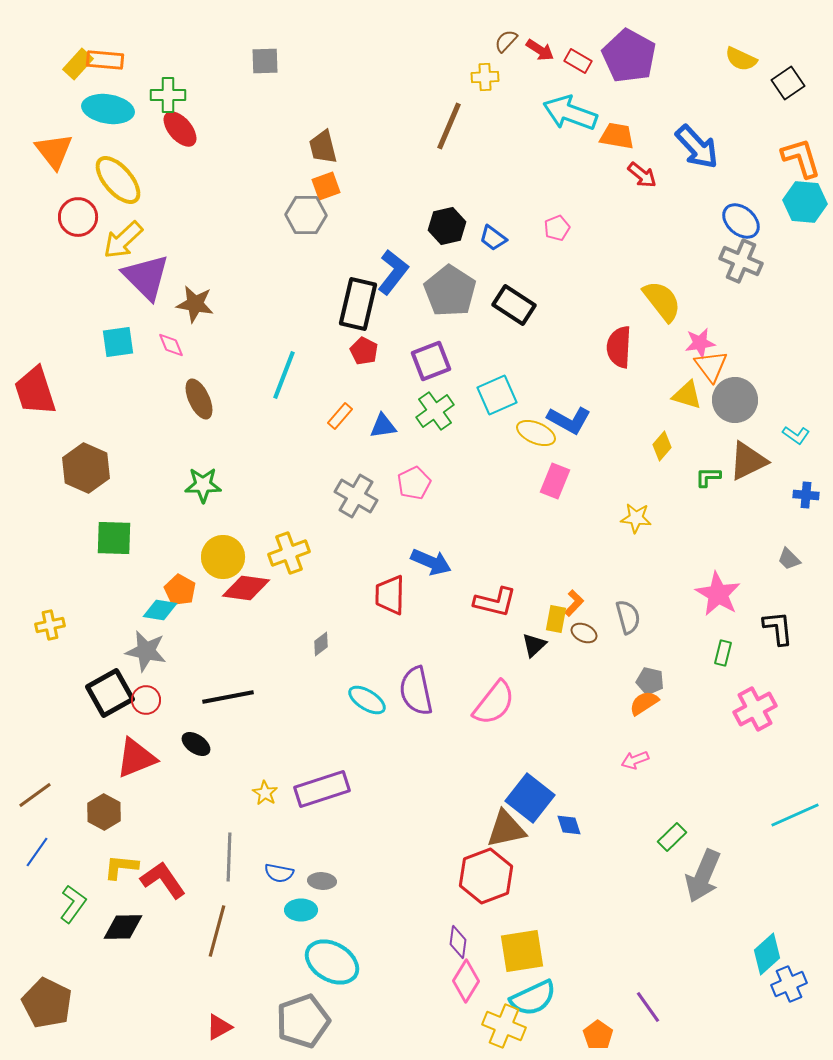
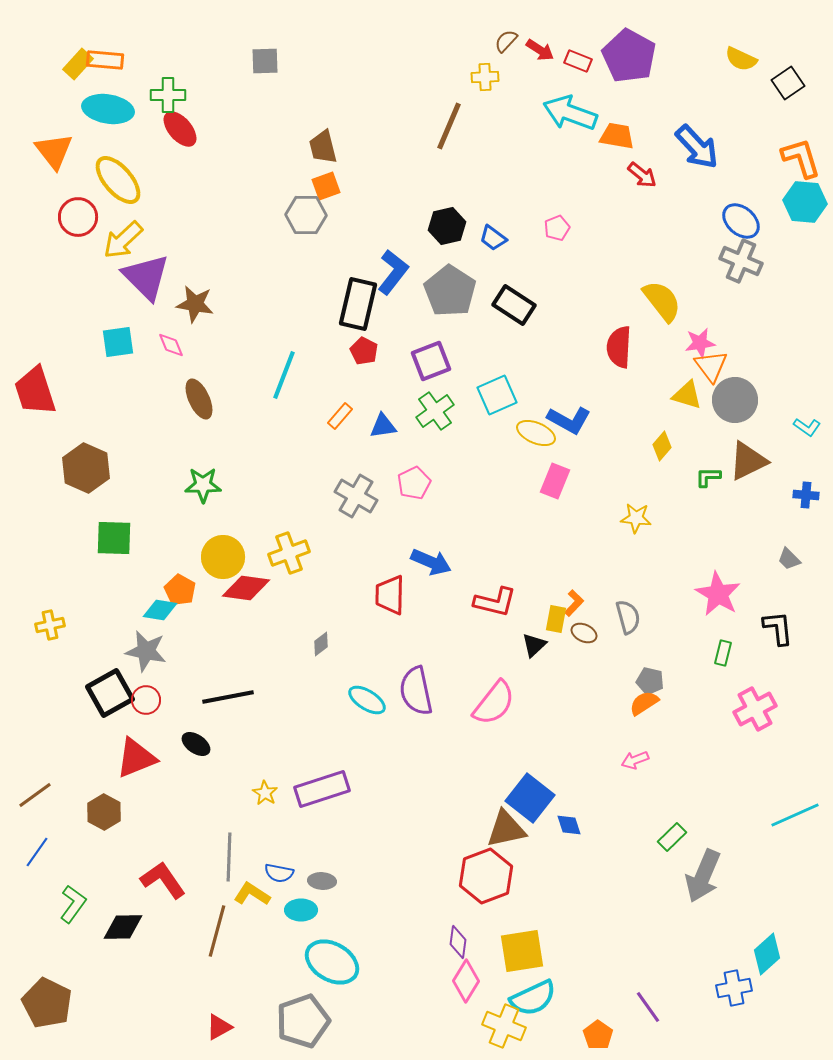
red rectangle at (578, 61): rotated 8 degrees counterclockwise
cyan L-shape at (796, 435): moved 11 px right, 8 px up
yellow L-shape at (121, 867): moved 131 px right, 27 px down; rotated 27 degrees clockwise
blue cross at (789, 984): moved 55 px left, 4 px down; rotated 12 degrees clockwise
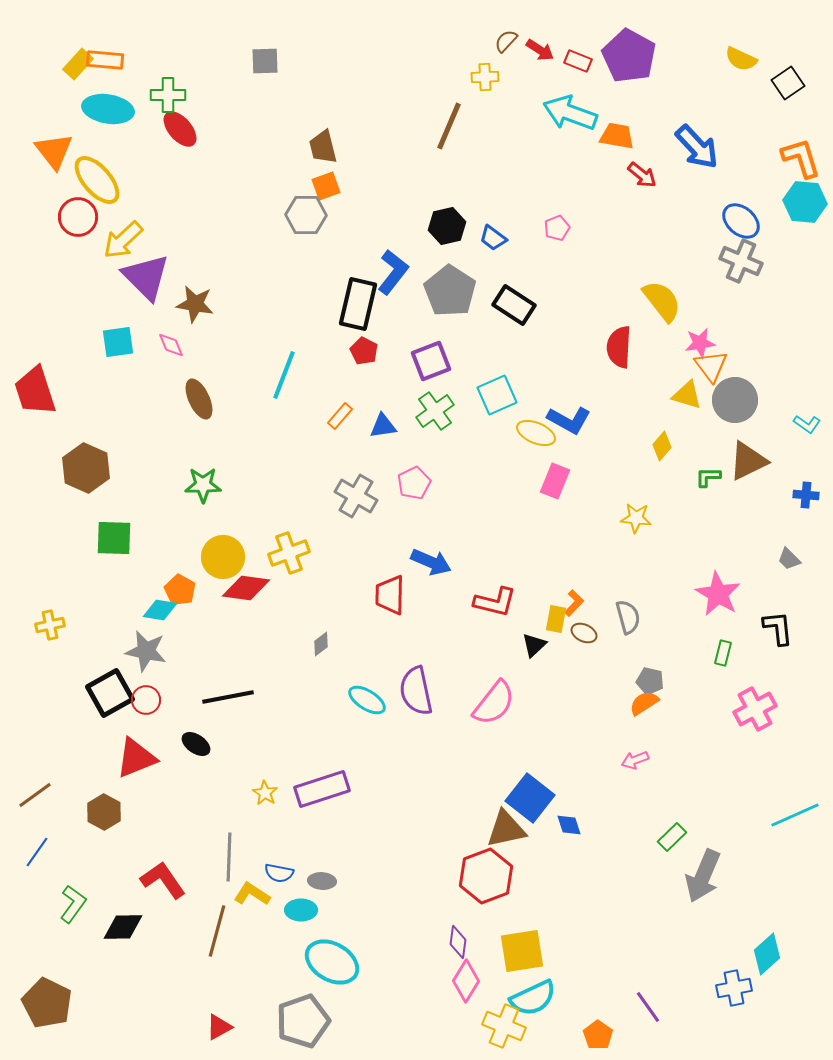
yellow ellipse at (118, 180): moved 21 px left
cyan L-shape at (807, 427): moved 3 px up
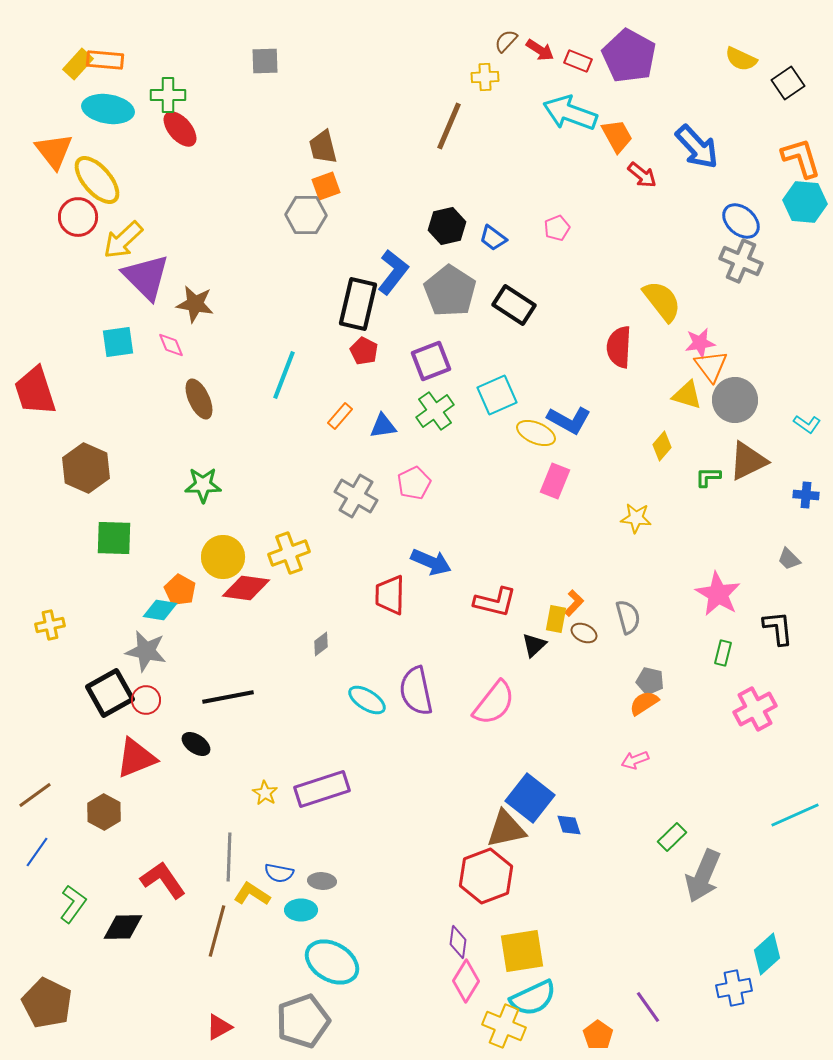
orange trapezoid at (617, 136): rotated 51 degrees clockwise
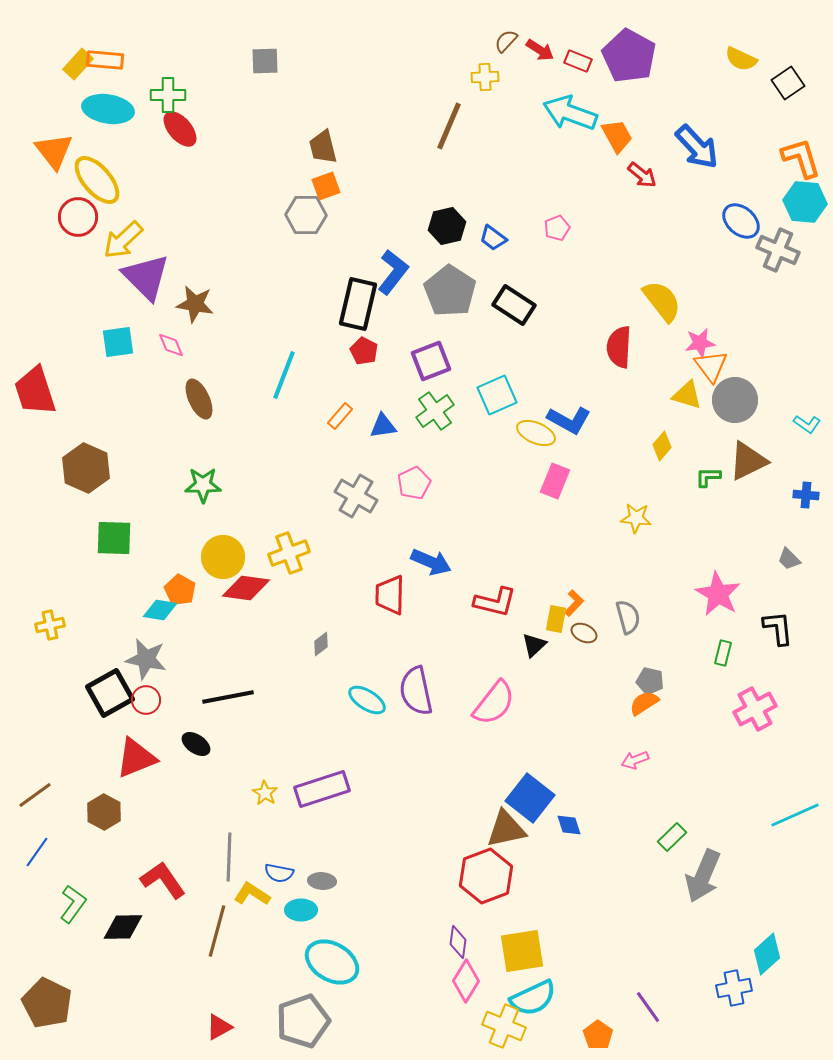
gray cross at (741, 261): moved 37 px right, 11 px up
gray star at (146, 651): moved 8 px down
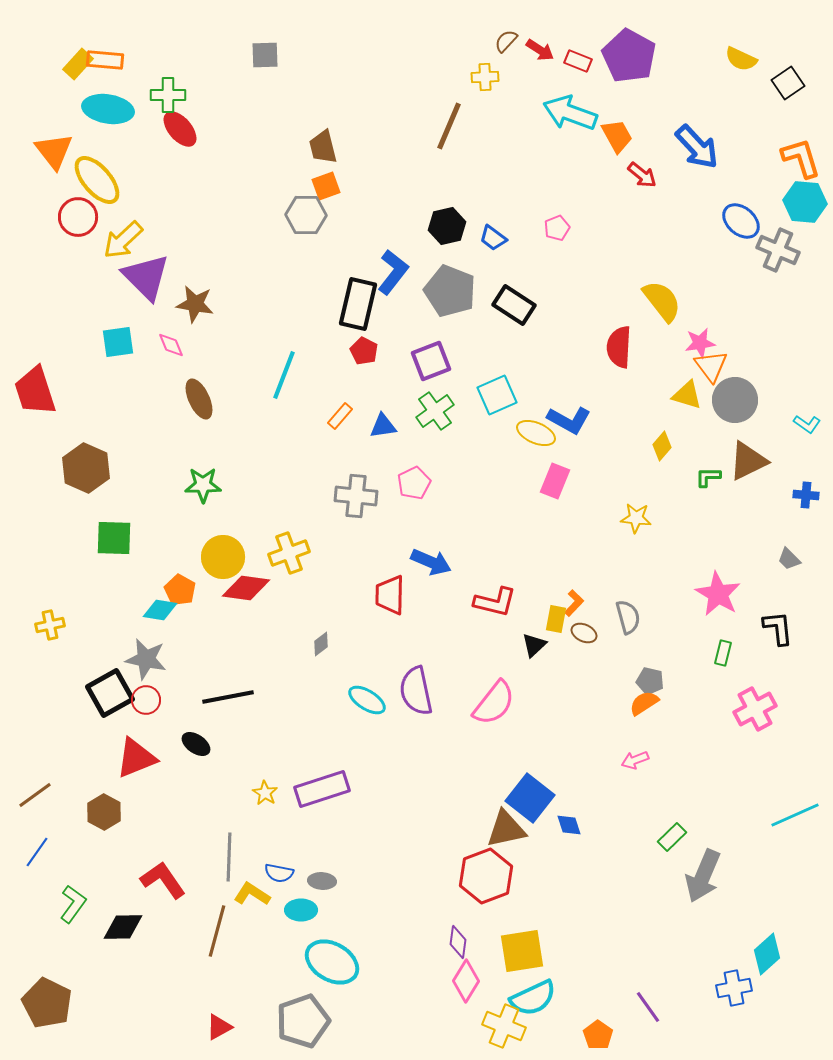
gray square at (265, 61): moved 6 px up
gray pentagon at (450, 291): rotated 12 degrees counterclockwise
gray cross at (356, 496): rotated 24 degrees counterclockwise
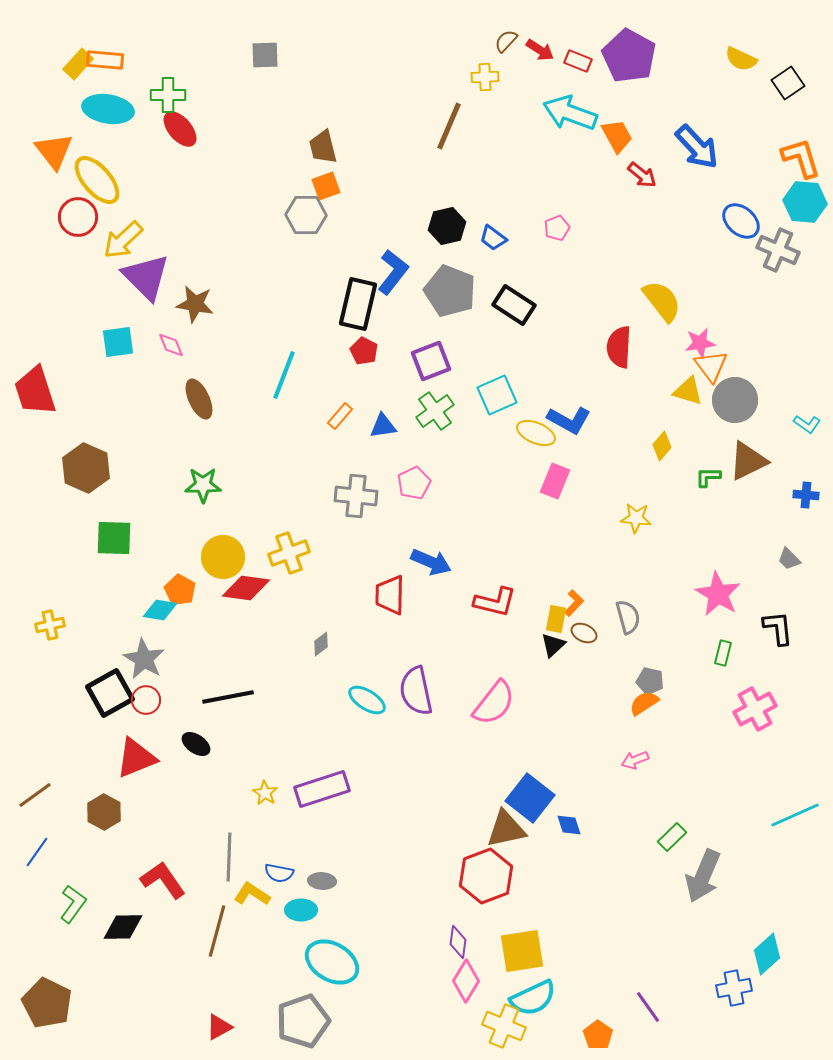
yellow triangle at (687, 395): moved 1 px right, 4 px up
black triangle at (534, 645): moved 19 px right
gray star at (146, 659): moved 2 px left; rotated 18 degrees clockwise
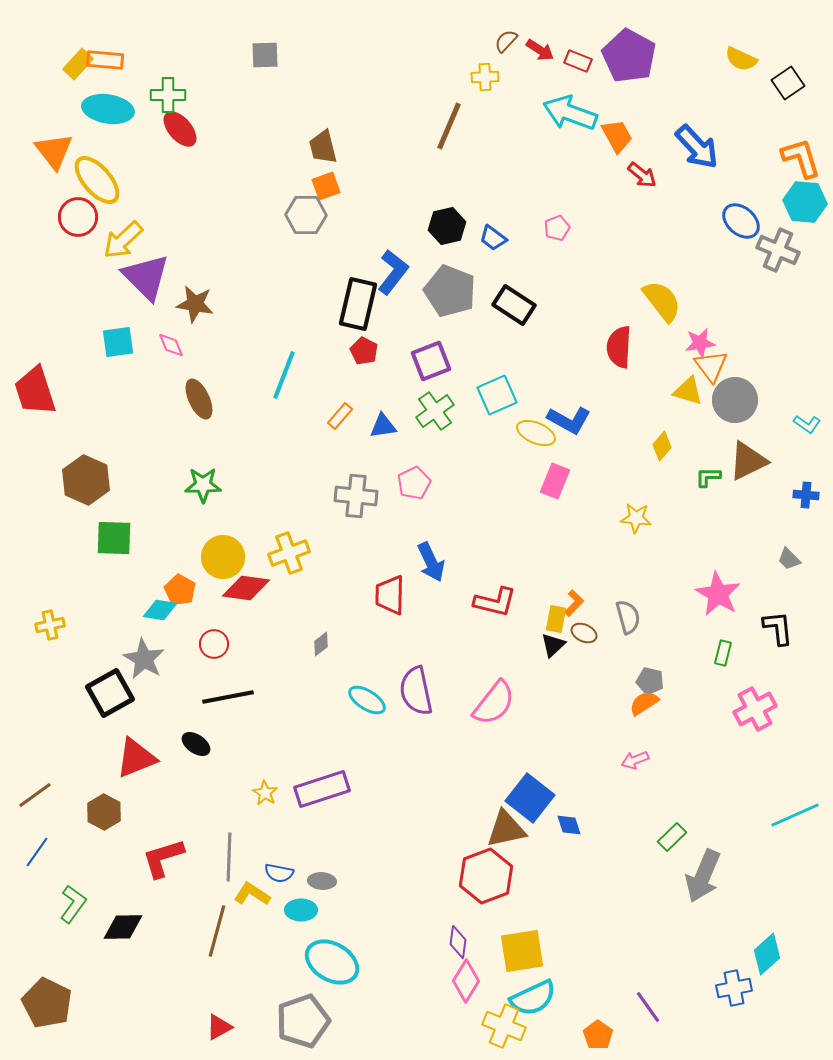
brown hexagon at (86, 468): moved 12 px down
blue arrow at (431, 562): rotated 42 degrees clockwise
red circle at (146, 700): moved 68 px right, 56 px up
red L-shape at (163, 880): moved 22 px up; rotated 72 degrees counterclockwise
